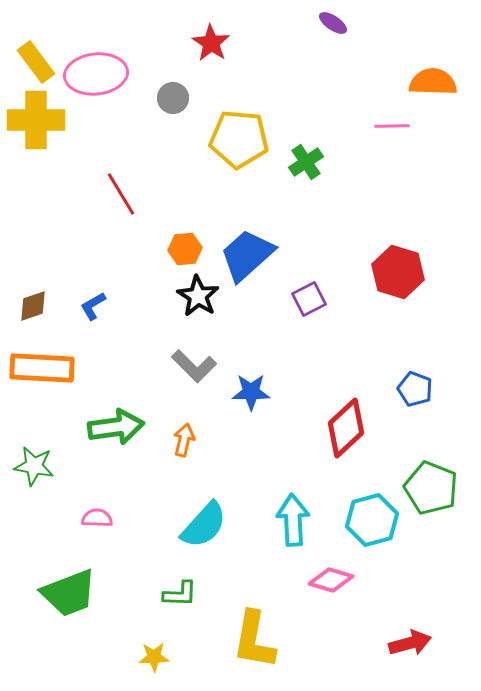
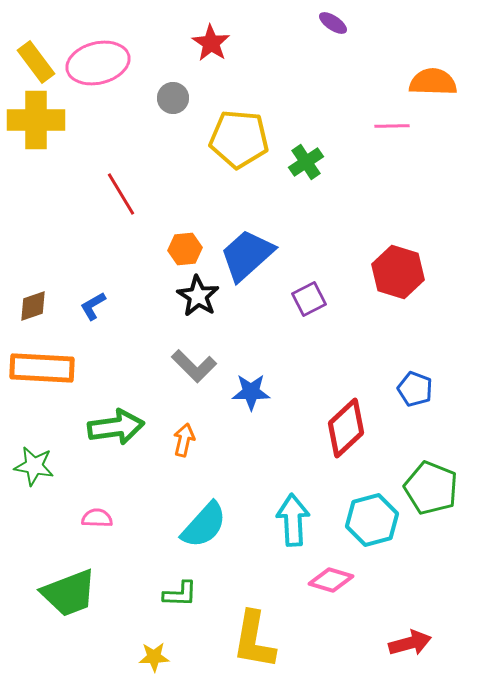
pink ellipse: moved 2 px right, 11 px up; rotated 8 degrees counterclockwise
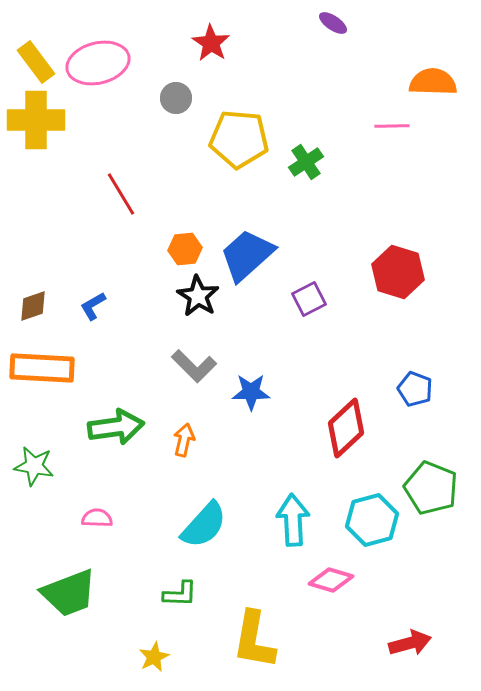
gray circle: moved 3 px right
yellow star: rotated 24 degrees counterclockwise
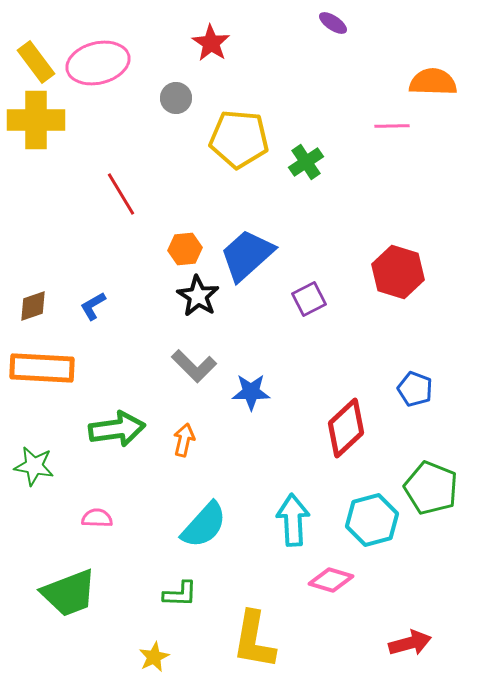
green arrow: moved 1 px right, 2 px down
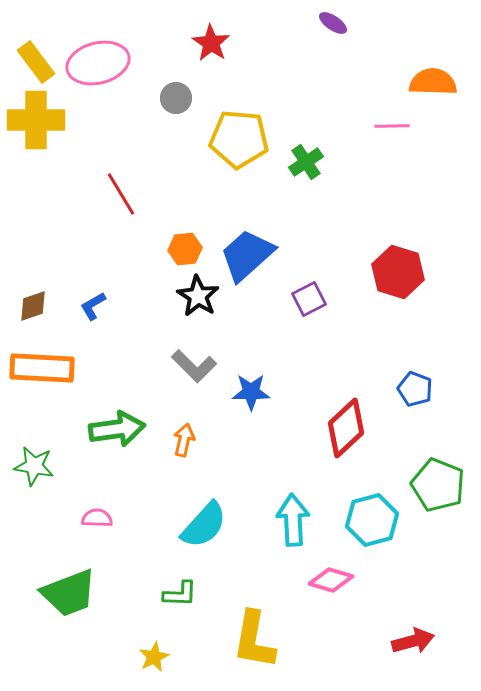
green pentagon: moved 7 px right, 3 px up
red arrow: moved 3 px right, 2 px up
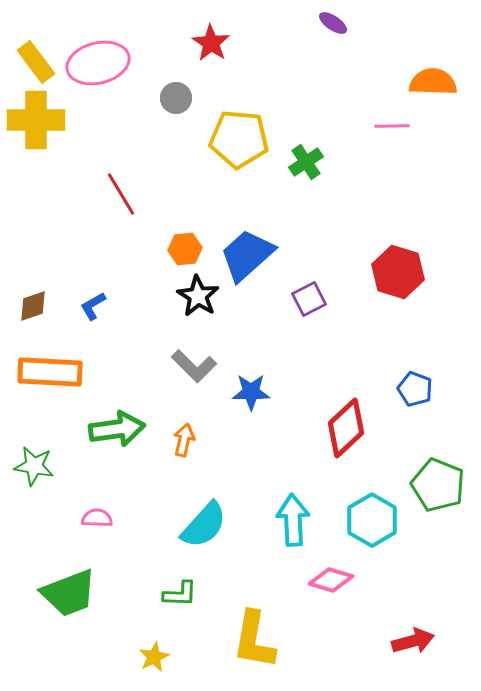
orange rectangle: moved 8 px right, 4 px down
cyan hexagon: rotated 15 degrees counterclockwise
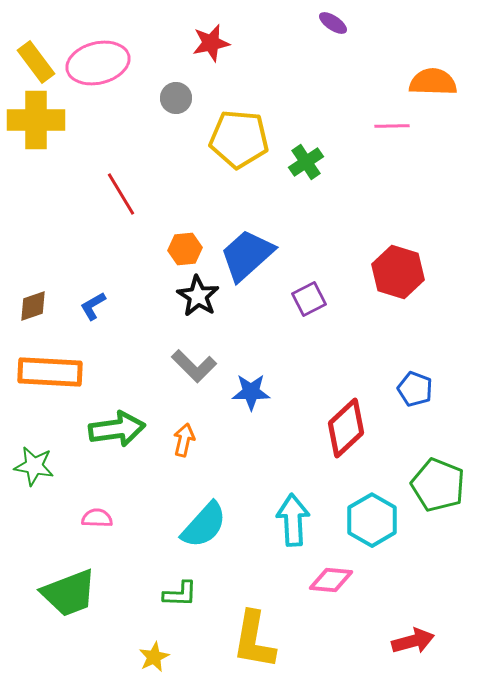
red star: rotated 27 degrees clockwise
pink diamond: rotated 12 degrees counterclockwise
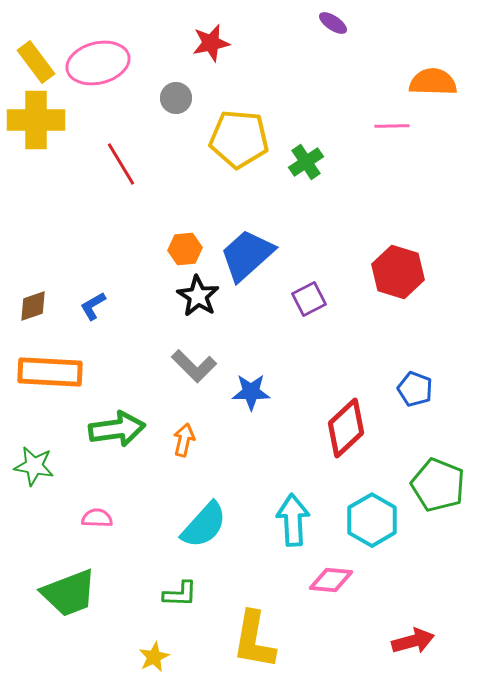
red line: moved 30 px up
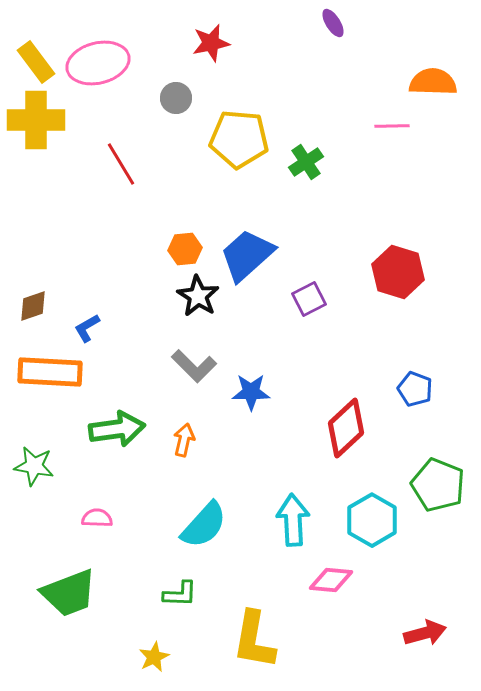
purple ellipse: rotated 24 degrees clockwise
blue L-shape: moved 6 px left, 22 px down
red arrow: moved 12 px right, 8 px up
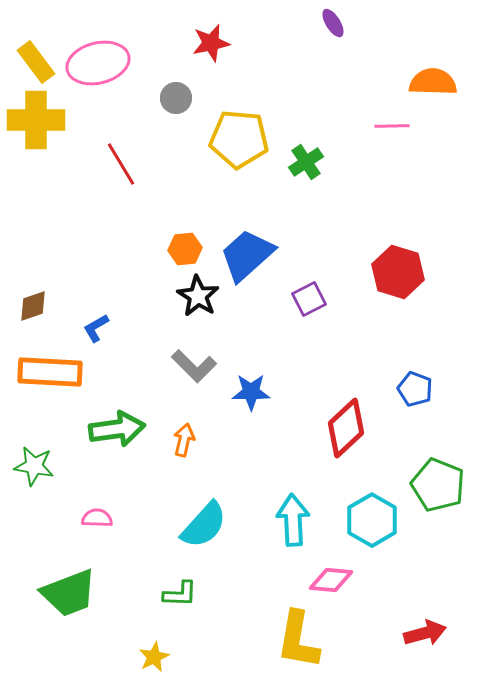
blue L-shape: moved 9 px right
yellow L-shape: moved 44 px right
